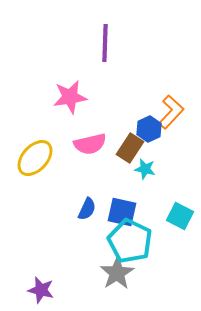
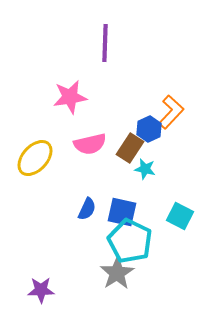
purple star: rotated 16 degrees counterclockwise
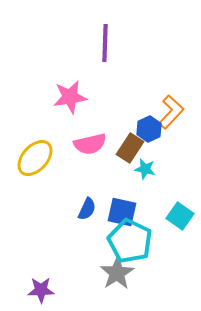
cyan square: rotated 8 degrees clockwise
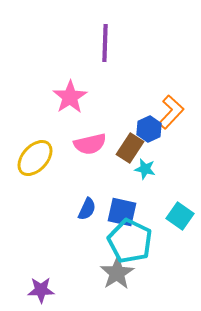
pink star: rotated 24 degrees counterclockwise
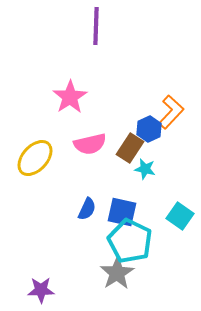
purple line: moved 9 px left, 17 px up
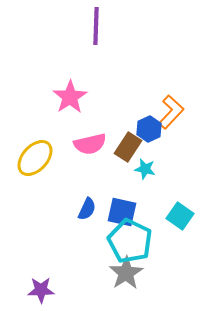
brown rectangle: moved 2 px left, 1 px up
gray star: moved 9 px right
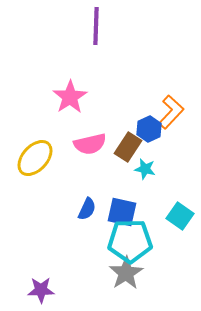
cyan pentagon: rotated 27 degrees counterclockwise
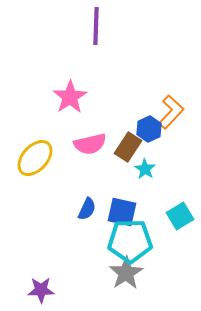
cyan star: rotated 20 degrees clockwise
cyan square: rotated 24 degrees clockwise
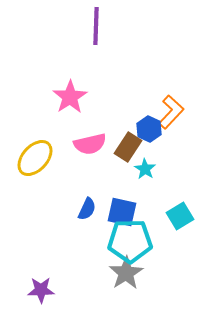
blue hexagon: rotated 10 degrees counterclockwise
